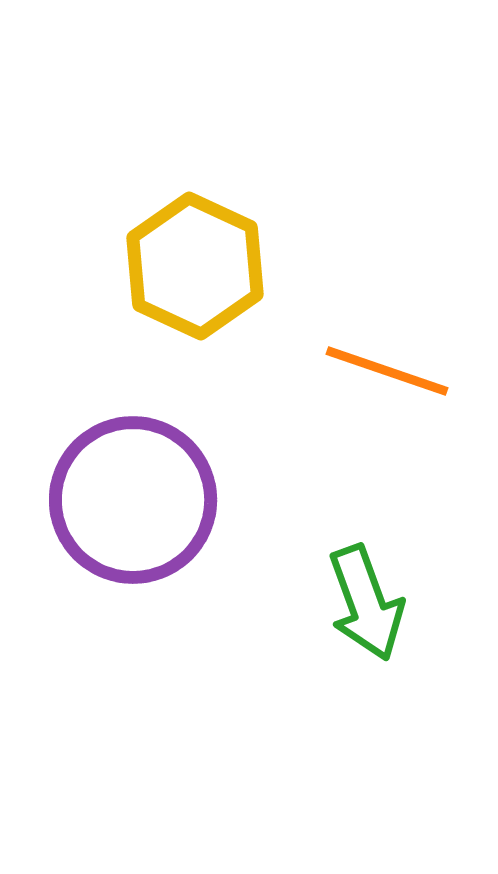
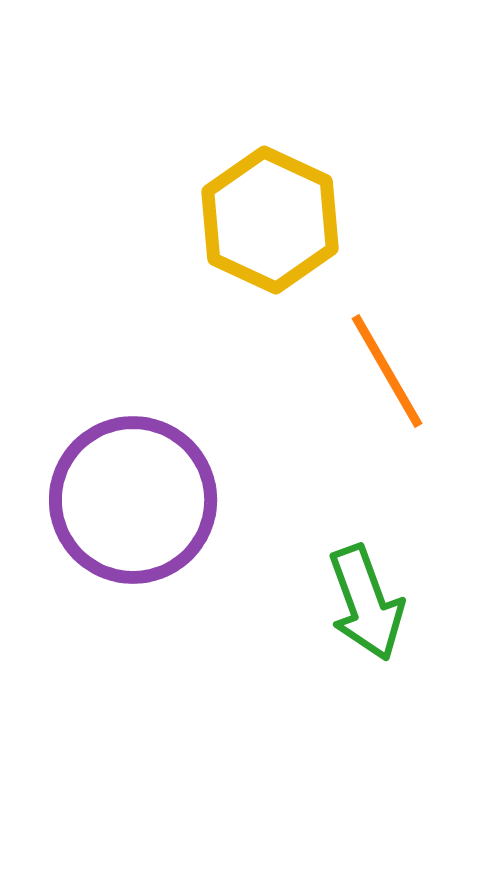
yellow hexagon: moved 75 px right, 46 px up
orange line: rotated 41 degrees clockwise
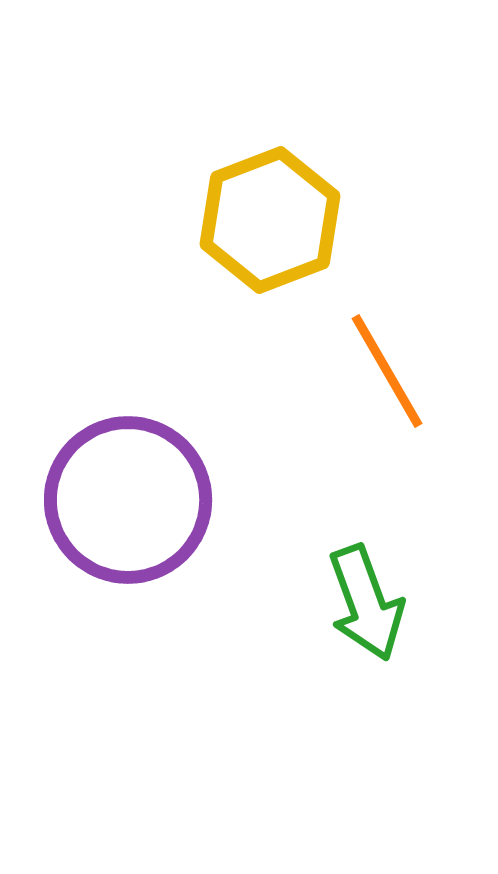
yellow hexagon: rotated 14 degrees clockwise
purple circle: moved 5 px left
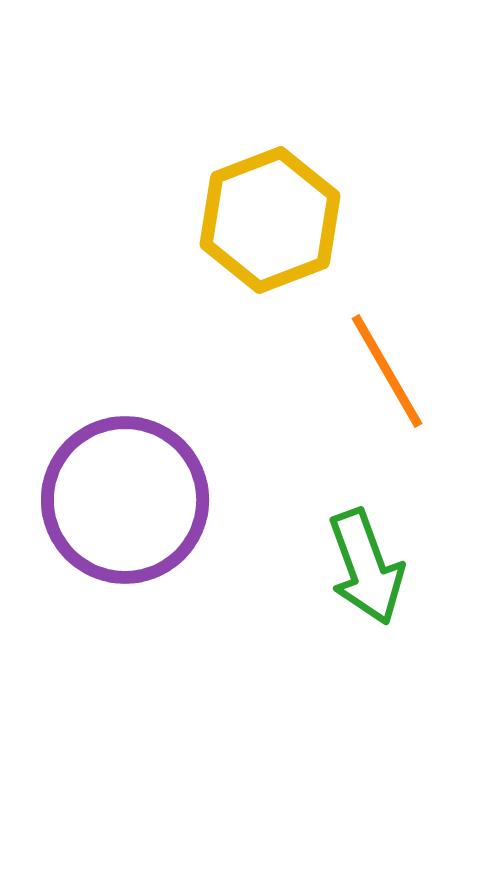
purple circle: moved 3 px left
green arrow: moved 36 px up
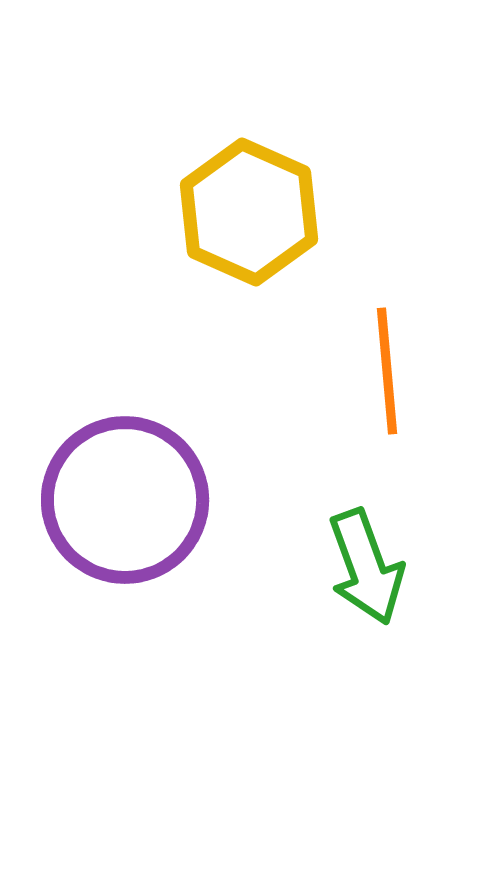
yellow hexagon: moved 21 px left, 8 px up; rotated 15 degrees counterclockwise
orange line: rotated 25 degrees clockwise
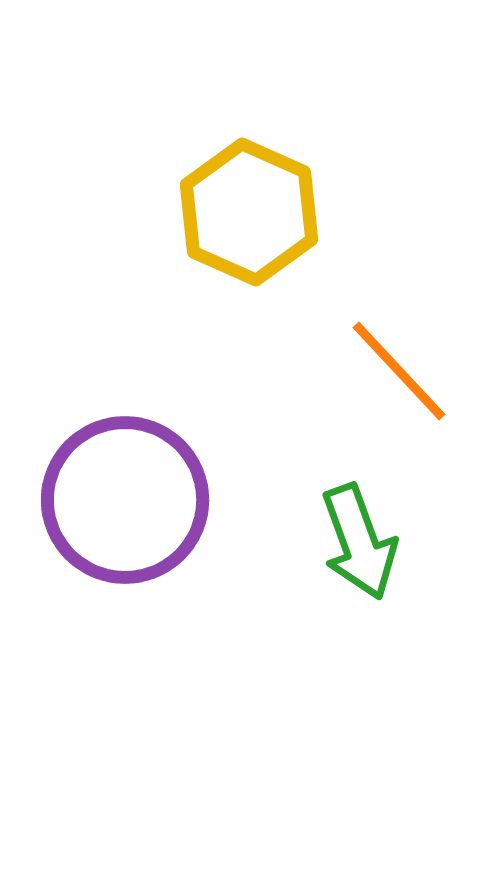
orange line: moved 12 px right; rotated 38 degrees counterclockwise
green arrow: moved 7 px left, 25 px up
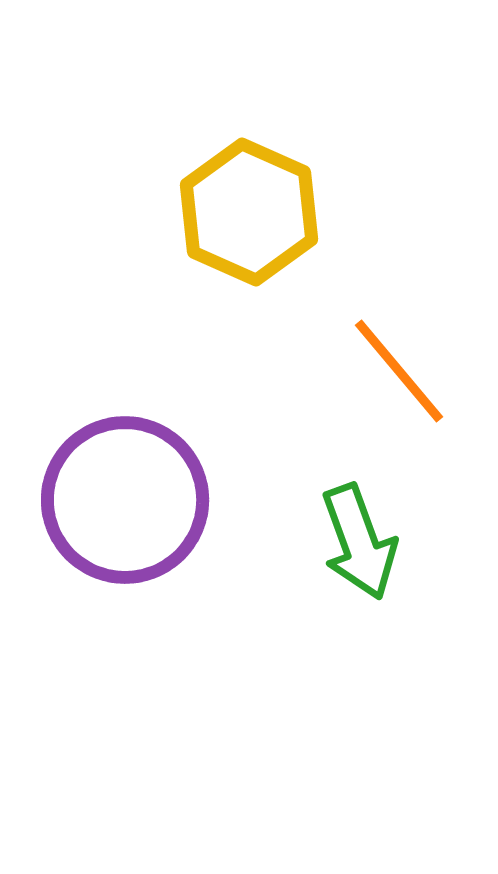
orange line: rotated 3 degrees clockwise
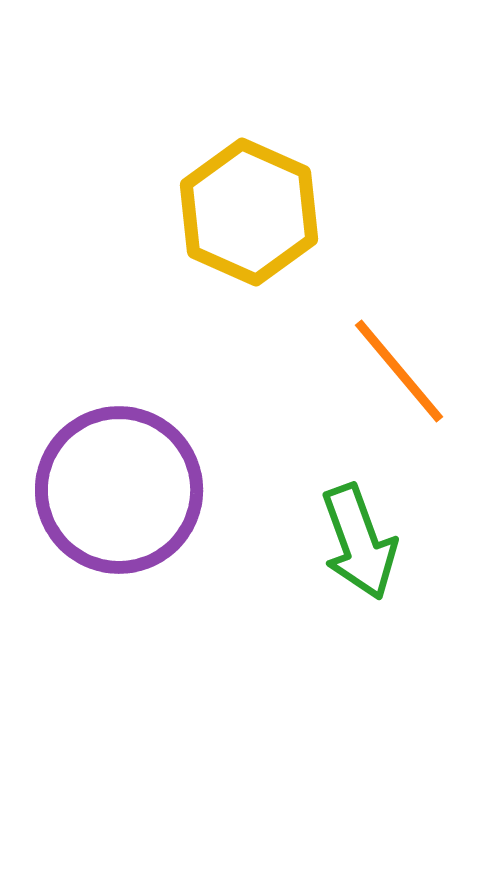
purple circle: moved 6 px left, 10 px up
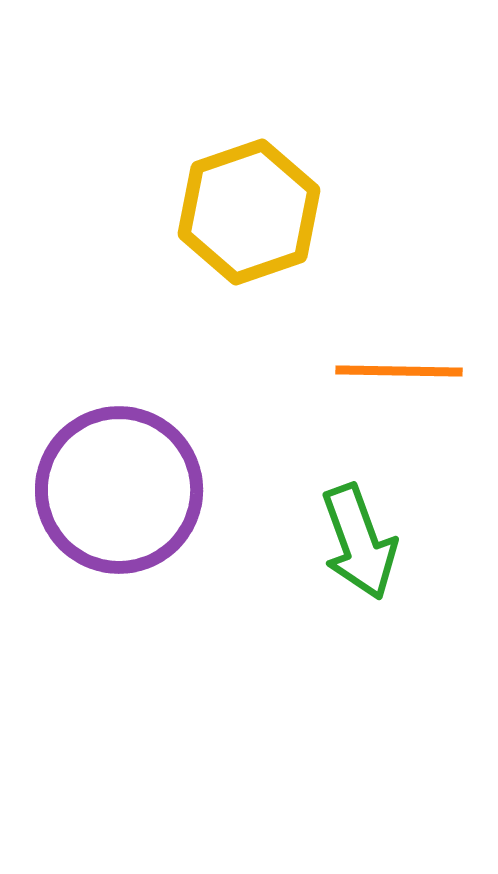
yellow hexagon: rotated 17 degrees clockwise
orange line: rotated 49 degrees counterclockwise
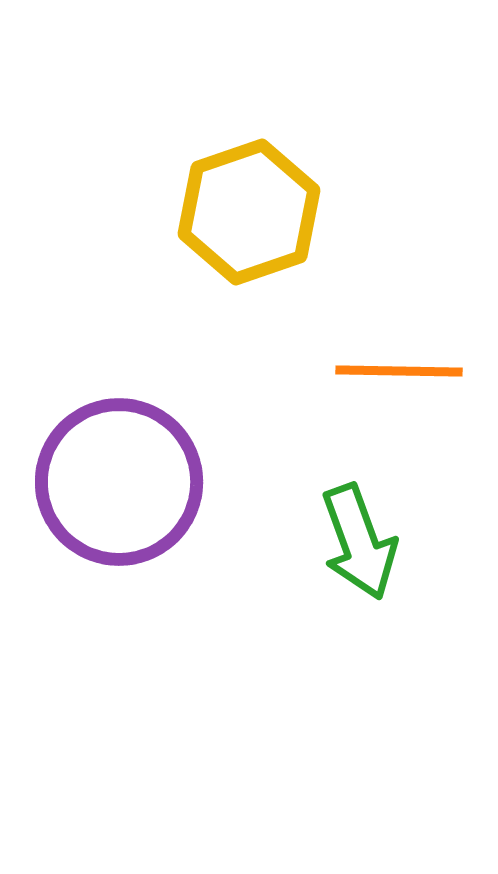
purple circle: moved 8 px up
